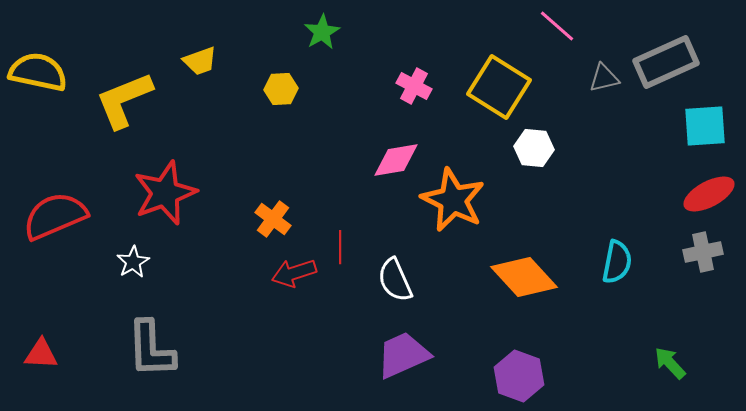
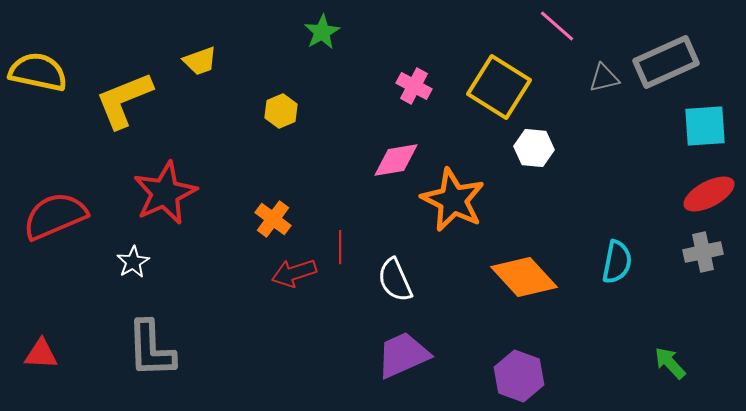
yellow hexagon: moved 22 px down; rotated 20 degrees counterclockwise
red star: rotated 4 degrees counterclockwise
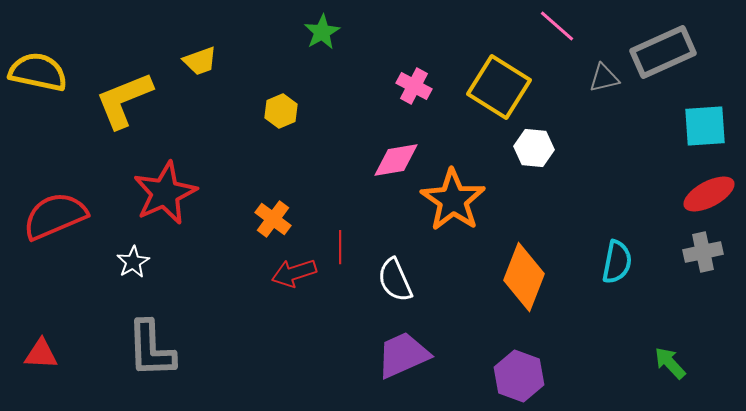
gray rectangle: moved 3 px left, 10 px up
orange star: rotated 8 degrees clockwise
orange diamond: rotated 64 degrees clockwise
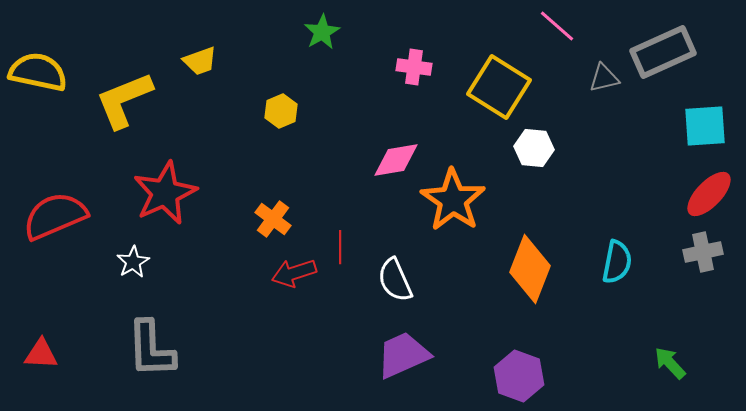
pink cross: moved 19 px up; rotated 20 degrees counterclockwise
red ellipse: rotated 18 degrees counterclockwise
orange diamond: moved 6 px right, 8 px up
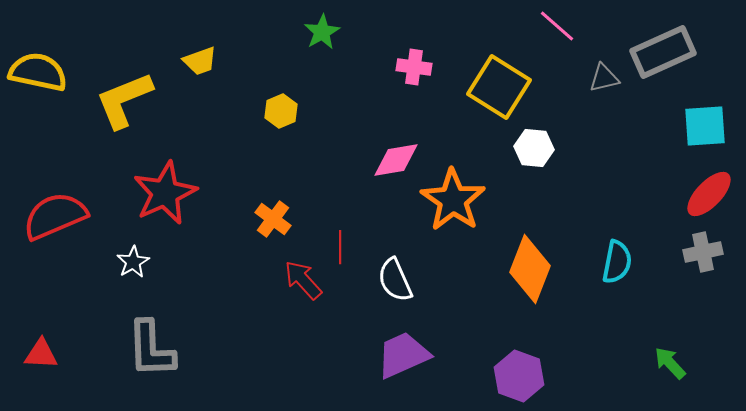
red arrow: moved 9 px right, 7 px down; rotated 66 degrees clockwise
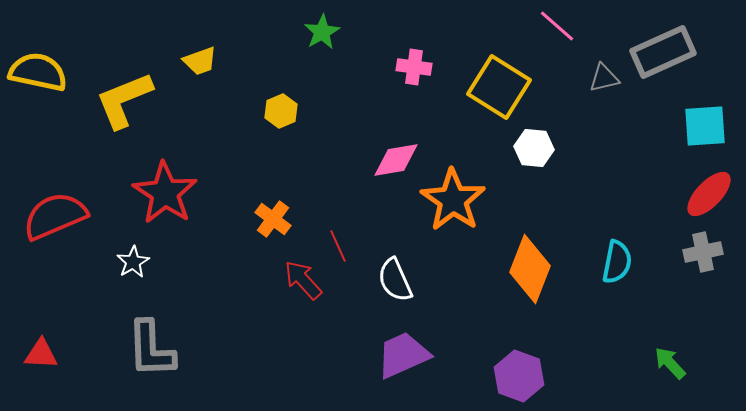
red star: rotated 14 degrees counterclockwise
red line: moved 2 px left, 1 px up; rotated 24 degrees counterclockwise
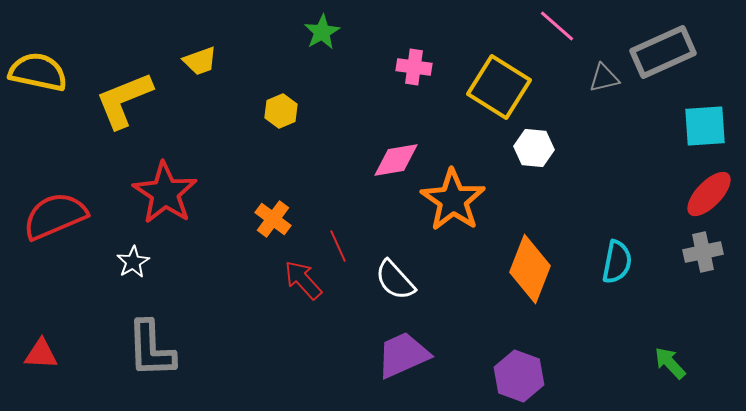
white semicircle: rotated 18 degrees counterclockwise
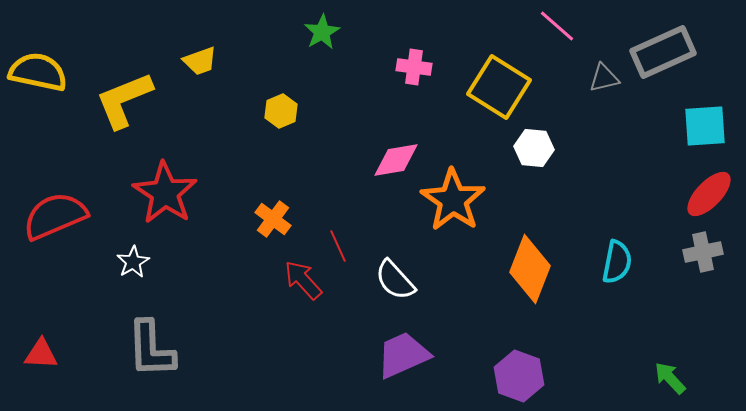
green arrow: moved 15 px down
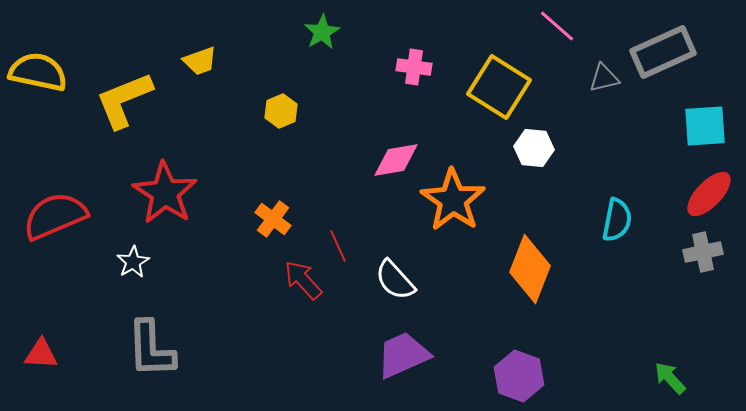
cyan semicircle: moved 42 px up
